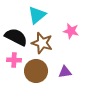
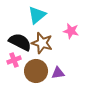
black semicircle: moved 4 px right, 5 px down
pink cross: rotated 24 degrees counterclockwise
purple triangle: moved 7 px left, 1 px down
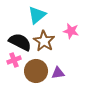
brown star: moved 2 px right, 2 px up; rotated 15 degrees clockwise
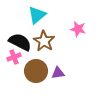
pink star: moved 7 px right, 2 px up
pink cross: moved 3 px up
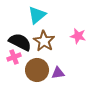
pink star: moved 7 px down
brown circle: moved 1 px right, 1 px up
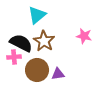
pink star: moved 6 px right
black semicircle: moved 1 px right, 1 px down
pink cross: rotated 16 degrees clockwise
purple triangle: moved 1 px down
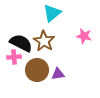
cyan triangle: moved 15 px right, 2 px up
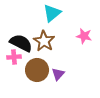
purple triangle: rotated 40 degrees counterclockwise
